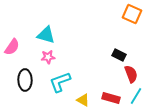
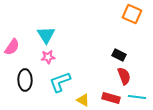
cyan triangle: rotated 42 degrees clockwise
red semicircle: moved 7 px left, 2 px down
cyan line: moved 1 px right, 1 px down; rotated 66 degrees clockwise
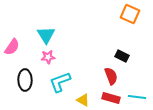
orange square: moved 2 px left
black rectangle: moved 3 px right, 1 px down
red semicircle: moved 13 px left
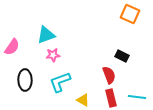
cyan triangle: rotated 42 degrees clockwise
pink star: moved 5 px right, 2 px up
red semicircle: moved 2 px left, 1 px up
red rectangle: rotated 60 degrees clockwise
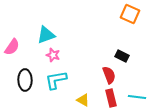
pink star: rotated 24 degrees clockwise
cyan L-shape: moved 4 px left, 2 px up; rotated 10 degrees clockwise
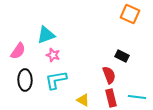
pink semicircle: moved 6 px right, 4 px down
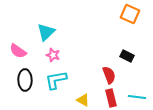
cyan triangle: moved 3 px up; rotated 24 degrees counterclockwise
pink semicircle: rotated 90 degrees clockwise
black rectangle: moved 5 px right
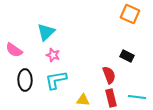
pink semicircle: moved 4 px left, 1 px up
yellow triangle: rotated 24 degrees counterclockwise
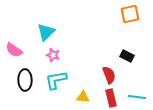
orange square: rotated 36 degrees counterclockwise
yellow triangle: moved 3 px up
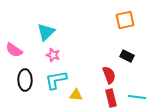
orange square: moved 5 px left, 6 px down
yellow triangle: moved 7 px left, 2 px up
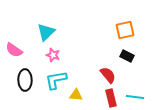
orange square: moved 10 px down
red semicircle: moved 1 px left; rotated 18 degrees counterclockwise
cyan line: moved 2 px left
